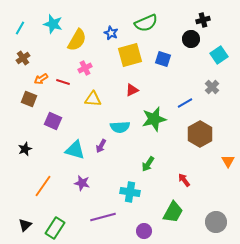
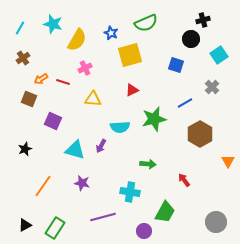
blue square: moved 13 px right, 6 px down
green arrow: rotated 119 degrees counterclockwise
green trapezoid: moved 8 px left
black triangle: rotated 16 degrees clockwise
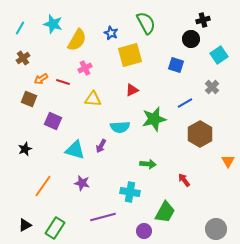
green semicircle: rotated 95 degrees counterclockwise
gray circle: moved 7 px down
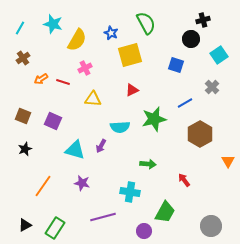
brown square: moved 6 px left, 17 px down
gray circle: moved 5 px left, 3 px up
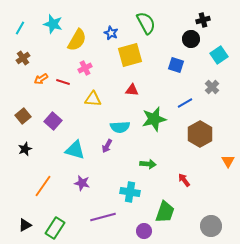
red triangle: rotated 32 degrees clockwise
brown square: rotated 28 degrees clockwise
purple square: rotated 18 degrees clockwise
purple arrow: moved 6 px right
green trapezoid: rotated 10 degrees counterclockwise
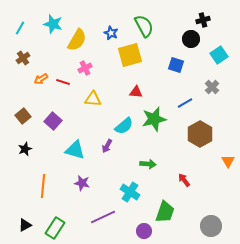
green semicircle: moved 2 px left, 3 px down
red triangle: moved 4 px right, 2 px down
cyan semicircle: moved 4 px right, 1 px up; rotated 36 degrees counterclockwise
orange line: rotated 30 degrees counterclockwise
cyan cross: rotated 24 degrees clockwise
purple line: rotated 10 degrees counterclockwise
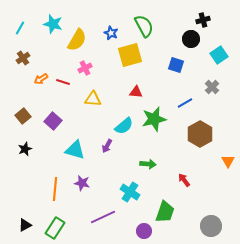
orange line: moved 12 px right, 3 px down
